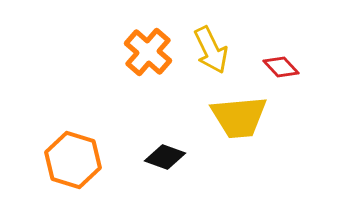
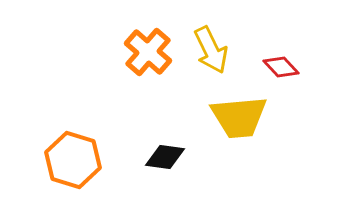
black diamond: rotated 12 degrees counterclockwise
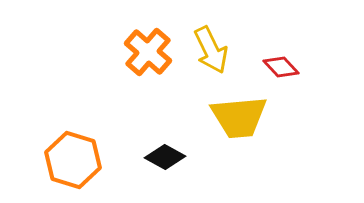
black diamond: rotated 21 degrees clockwise
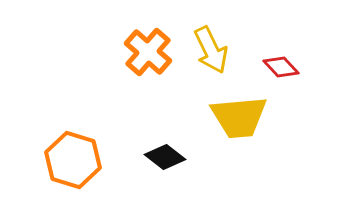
black diamond: rotated 9 degrees clockwise
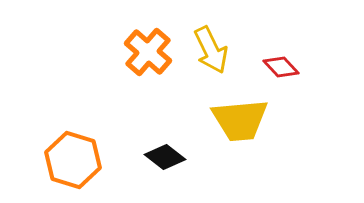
yellow trapezoid: moved 1 px right, 3 px down
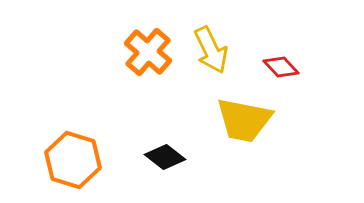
yellow trapezoid: moved 4 px right; rotated 16 degrees clockwise
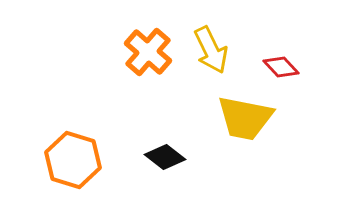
yellow trapezoid: moved 1 px right, 2 px up
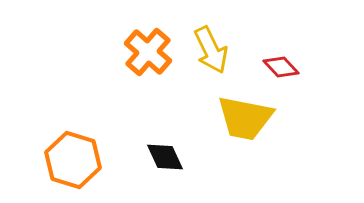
black diamond: rotated 27 degrees clockwise
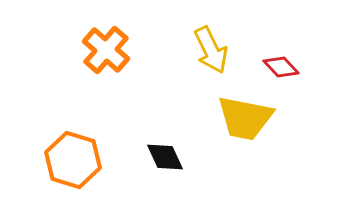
orange cross: moved 42 px left, 2 px up
